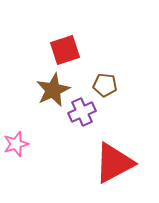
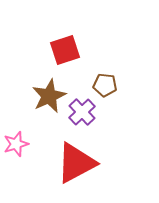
brown star: moved 4 px left, 6 px down
purple cross: rotated 20 degrees counterclockwise
red triangle: moved 38 px left
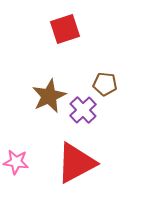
red square: moved 21 px up
brown pentagon: moved 1 px up
purple cross: moved 1 px right, 2 px up
pink star: moved 18 px down; rotated 25 degrees clockwise
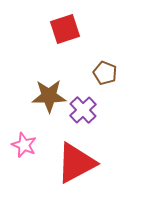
brown pentagon: moved 11 px up; rotated 15 degrees clockwise
brown star: rotated 24 degrees clockwise
pink star: moved 8 px right, 17 px up; rotated 15 degrees clockwise
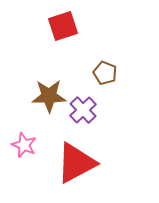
red square: moved 2 px left, 3 px up
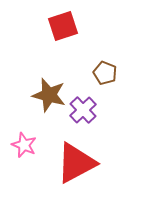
brown star: moved 1 px up; rotated 16 degrees clockwise
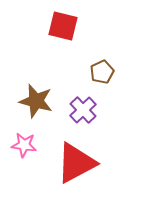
red square: rotated 32 degrees clockwise
brown pentagon: moved 3 px left, 1 px up; rotated 25 degrees clockwise
brown star: moved 13 px left, 6 px down
pink star: rotated 15 degrees counterclockwise
